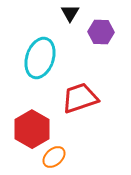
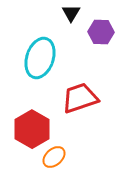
black triangle: moved 1 px right
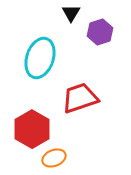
purple hexagon: moved 1 px left; rotated 20 degrees counterclockwise
orange ellipse: moved 1 px down; rotated 20 degrees clockwise
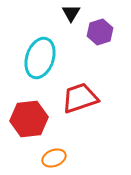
red hexagon: moved 3 px left, 10 px up; rotated 24 degrees clockwise
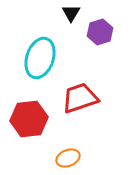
orange ellipse: moved 14 px right
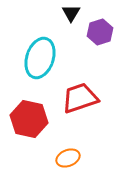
red hexagon: rotated 18 degrees clockwise
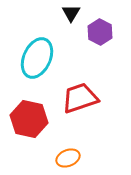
purple hexagon: rotated 15 degrees counterclockwise
cyan ellipse: moved 3 px left; rotated 6 degrees clockwise
